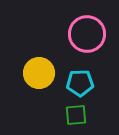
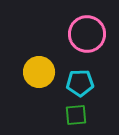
yellow circle: moved 1 px up
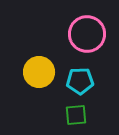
cyan pentagon: moved 2 px up
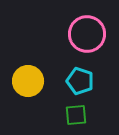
yellow circle: moved 11 px left, 9 px down
cyan pentagon: rotated 20 degrees clockwise
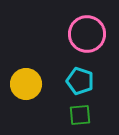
yellow circle: moved 2 px left, 3 px down
green square: moved 4 px right
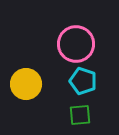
pink circle: moved 11 px left, 10 px down
cyan pentagon: moved 3 px right
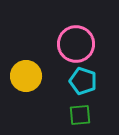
yellow circle: moved 8 px up
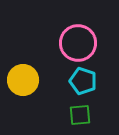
pink circle: moved 2 px right, 1 px up
yellow circle: moved 3 px left, 4 px down
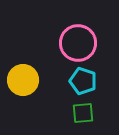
green square: moved 3 px right, 2 px up
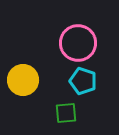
green square: moved 17 px left
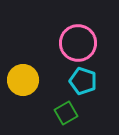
green square: rotated 25 degrees counterclockwise
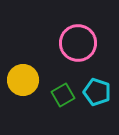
cyan pentagon: moved 14 px right, 11 px down
green square: moved 3 px left, 18 px up
